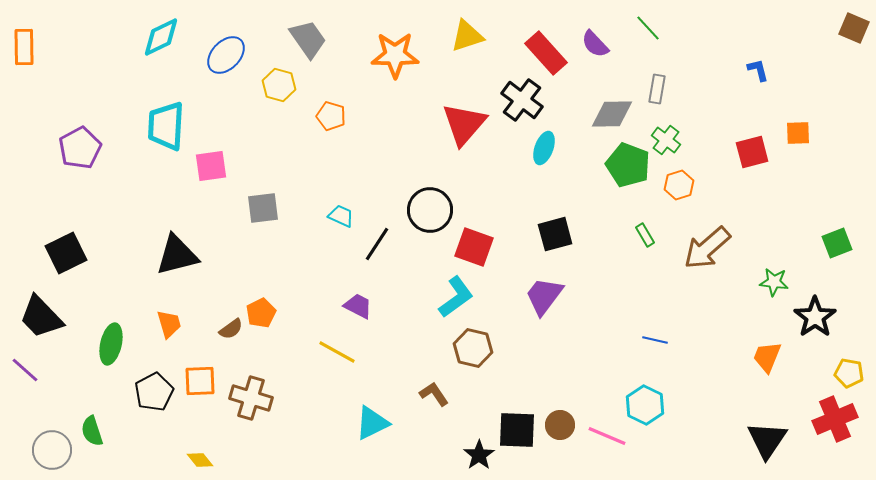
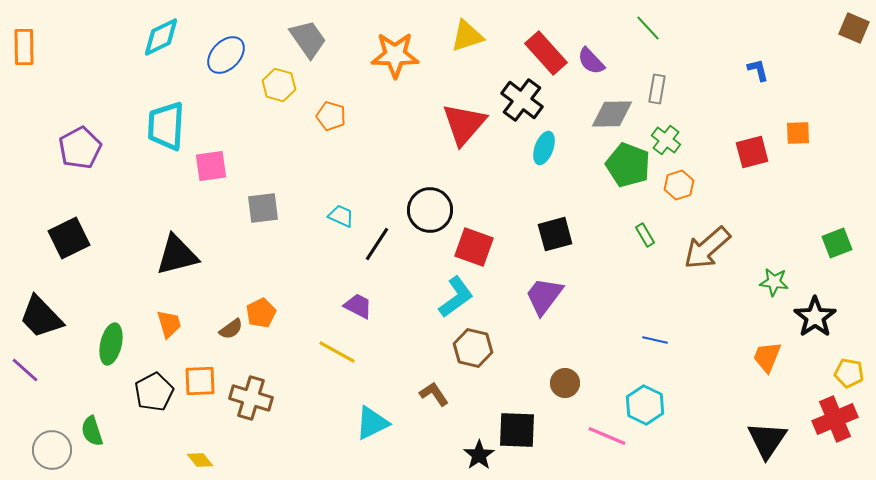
purple semicircle at (595, 44): moved 4 px left, 17 px down
black square at (66, 253): moved 3 px right, 15 px up
brown circle at (560, 425): moved 5 px right, 42 px up
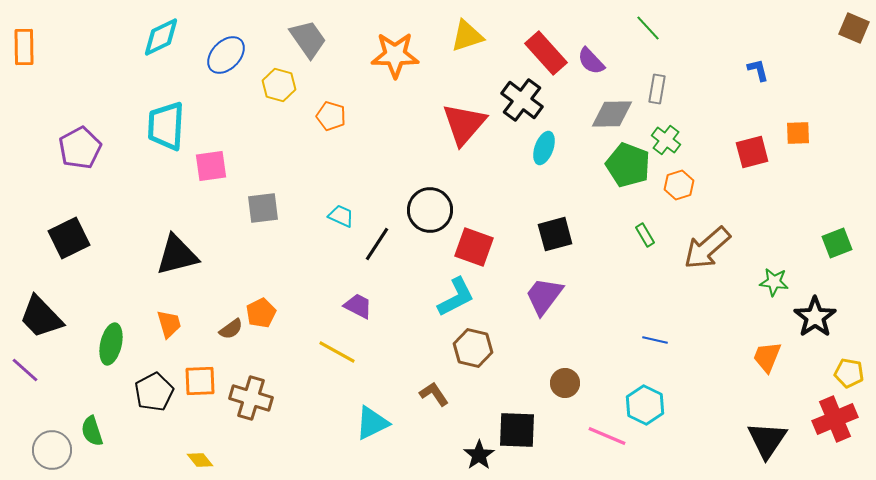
cyan L-shape at (456, 297): rotated 9 degrees clockwise
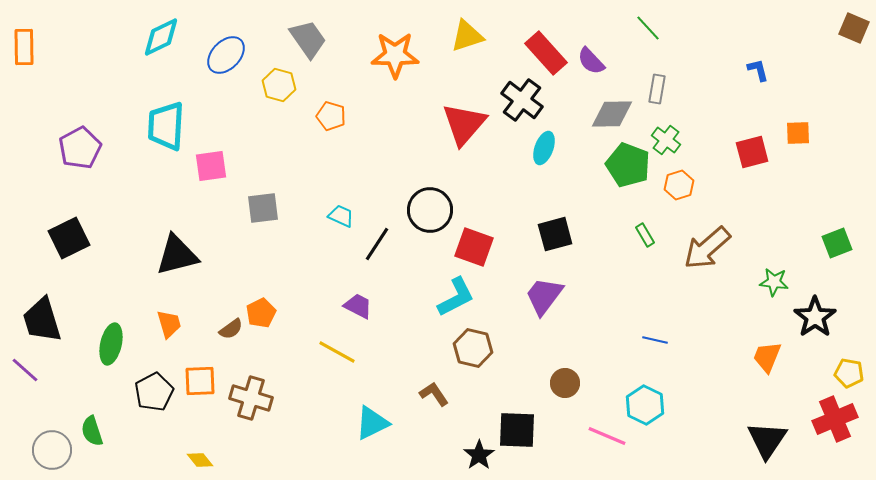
black trapezoid at (41, 317): moved 1 px right, 3 px down; rotated 27 degrees clockwise
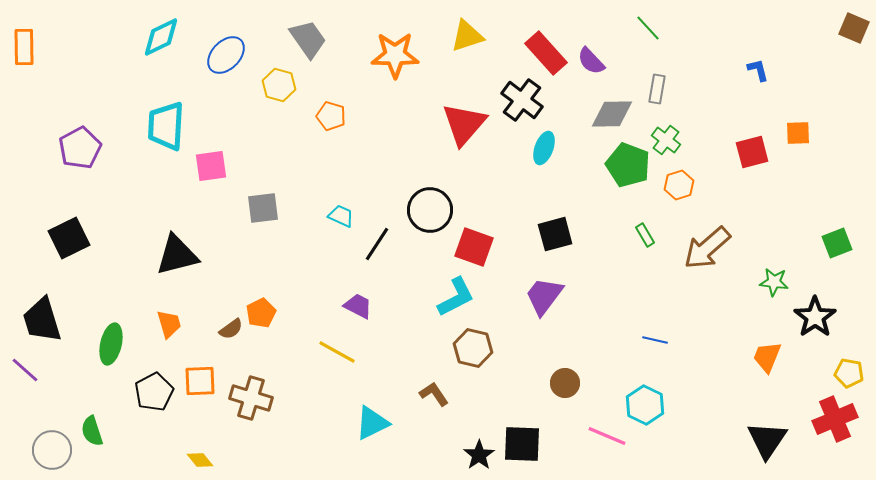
black square at (517, 430): moved 5 px right, 14 px down
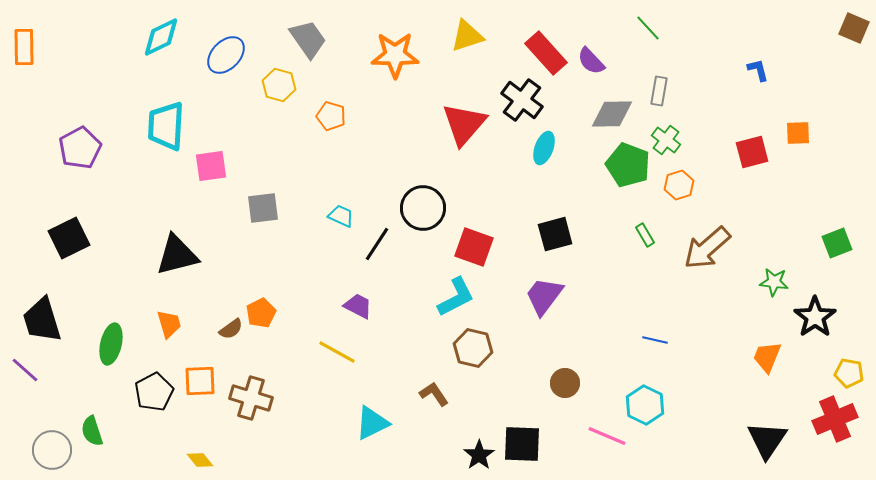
gray rectangle at (657, 89): moved 2 px right, 2 px down
black circle at (430, 210): moved 7 px left, 2 px up
